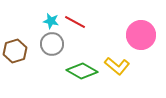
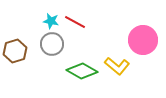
pink circle: moved 2 px right, 5 px down
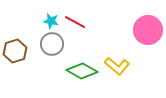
pink circle: moved 5 px right, 10 px up
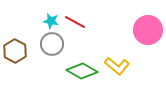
brown hexagon: rotated 15 degrees counterclockwise
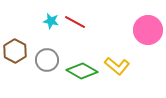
gray circle: moved 5 px left, 16 px down
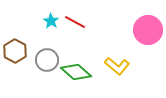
cyan star: rotated 21 degrees clockwise
green diamond: moved 6 px left, 1 px down; rotated 12 degrees clockwise
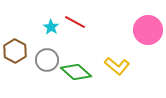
cyan star: moved 6 px down
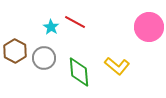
pink circle: moved 1 px right, 3 px up
gray circle: moved 3 px left, 2 px up
green diamond: moved 3 px right; rotated 44 degrees clockwise
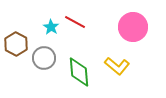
pink circle: moved 16 px left
brown hexagon: moved 1 px right, 7 px up
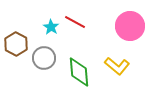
pink circle: moved 3 px left, 1 px up
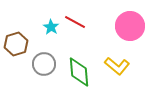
brown hexagon: rotated 15 degrees clockwise
gray circle: moved 6 px down
